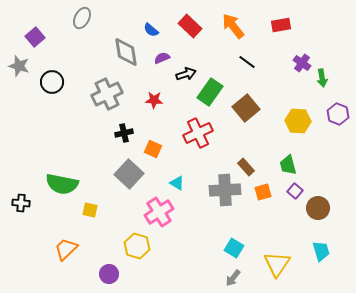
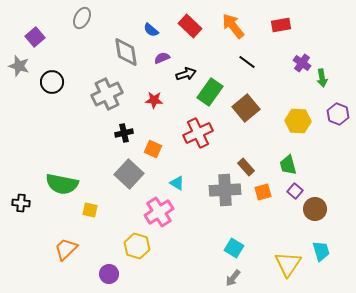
brown circle at (318, 208): moved 3 px left, 1 px down
yellow triangle at (277, 264): moved 11 px right
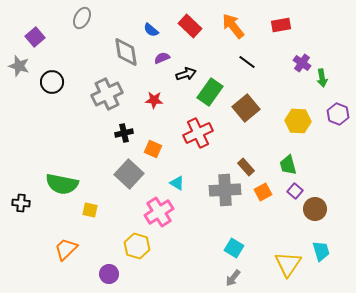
orange square at (263, 192): rotated 12 degrees counterclockwise
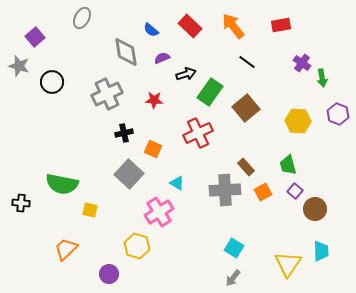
cyan trapezoid at (321, 251): rotated 15 degrees clockwise
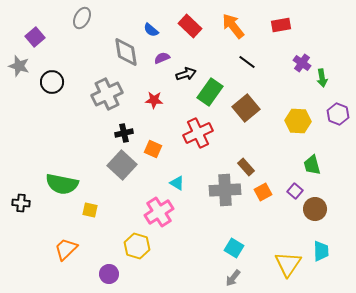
green trapezoid at (288, 165): moved 24 px right
gray square at (129, 174): moved 7 px left, 9 px up
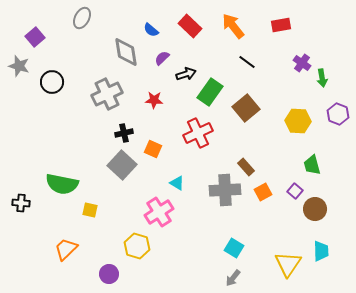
purple semicircle at (162, 58): rotated 21 degrees counterclockwise
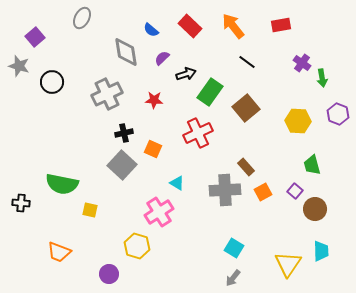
orange trapezoid at (66, 249): moved 7 px left, 3 px down; rotated 115 degrees counterclockwise
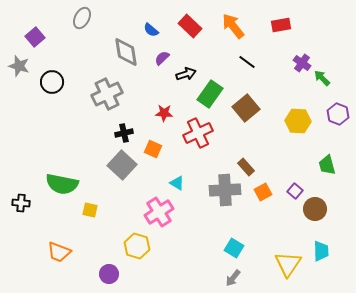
green arrow at (322, 78): rotated 144 degrees clockwise
green rectangle at (210, 92): moved 2 px down
red star at (154, 100): moved 10 px right, 13 px down
green trapezoid at (312, 165): moved 15 px right
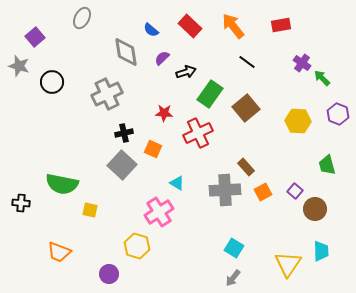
black arrow at (186, 74): moved 2 px up
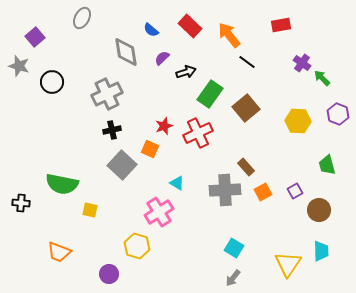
orange arrow at (233, 26): moved 4 px left, 9 px down
red star at (164, 113): moved 13 px down; rotated 24 degrees counterclockwise
black cross at (124, 133): moved 12 px left, 3 px up
orange square at (153, 149): moved 3 px left
purple square at (295, 191): rotated 21 degrees clockwise
brown circle at (315, 209): moved 4 px right, 1 px down
